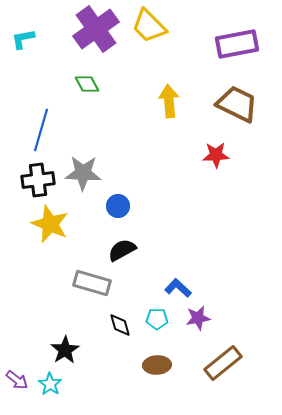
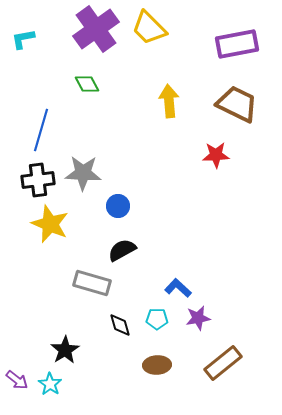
yellow trapezoid: moved 2 px down
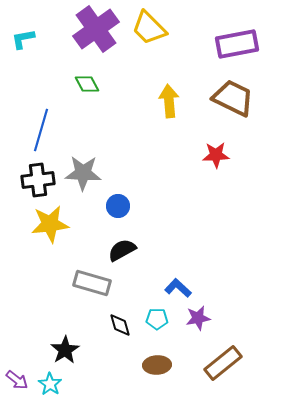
brown trapezoid: moved 4 px left, 6 px up
yellow star: rotated 30 degrees counterclockwise
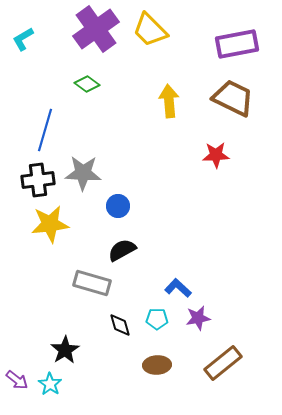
yellow trapezoid: moved 1 px right, 2 px down
cyan L-shape: rotated 20 degrees counterclockwise
green diamond: rotated 25 degrees counterclockwise
blue line: moved 4 px right
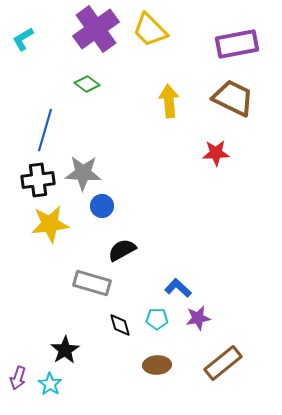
red star: moved 2 px up
blue circle: moved 16 px left
purple arrow: moved 1 px right, 2 px up; rotated 70 degrees clockwise
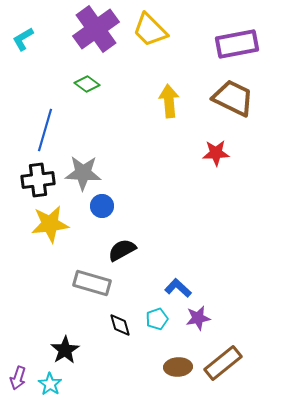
cyan pentagon: rotated 20 degrees counterclockwise
brown ellipse: moved 21 px right, 2 px down
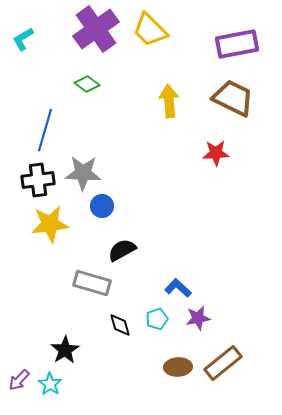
purple arrow: moved 1 px right, 2 px down; rotated 25 degrees clockwise
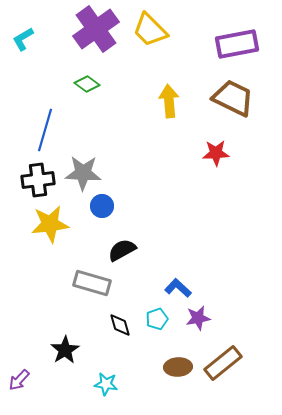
cyan star: moved 56 px right; rotated 25 degrees counterclockwise
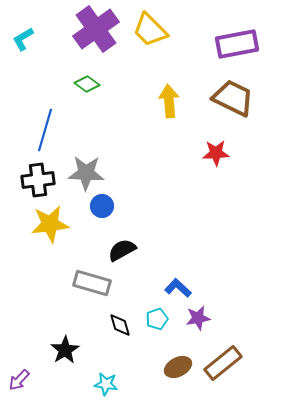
gray star: moved 3 px right
brown ellipse: rotated 24 degrees counterclockwise
